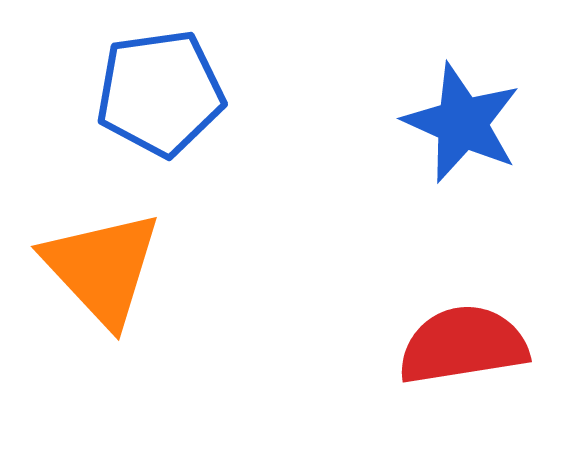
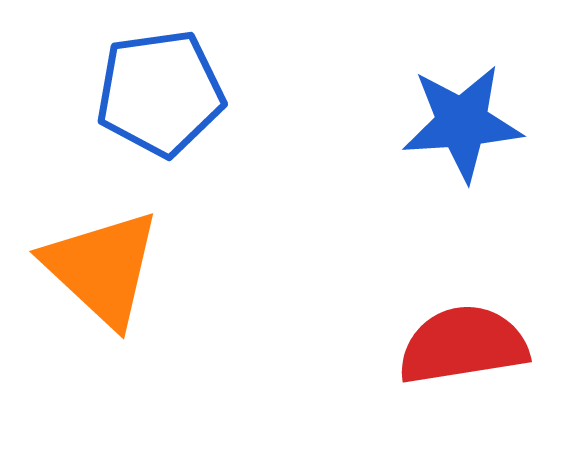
blue star: rotated 28 degrees counterclockwise
orange triangle: rotated 4 degrees counterclockwise
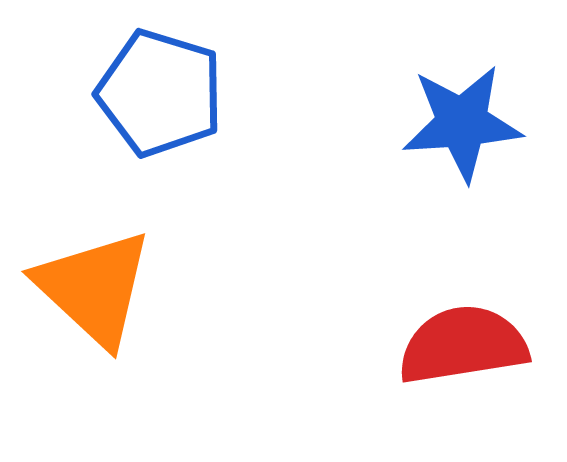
blue pentagon: rotated 25 degrees clockwise
orange triangle: moved 8 px left, 20 px down
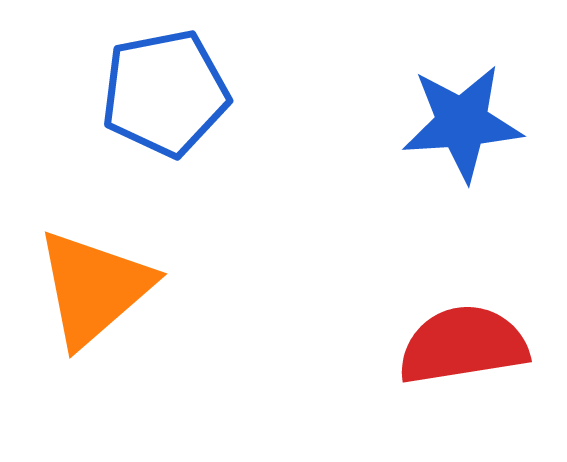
blue pentagon: moved 5 px right; rotated 28 degrees counterclockwise
orange triangle: rotated 36 degrees clockwise
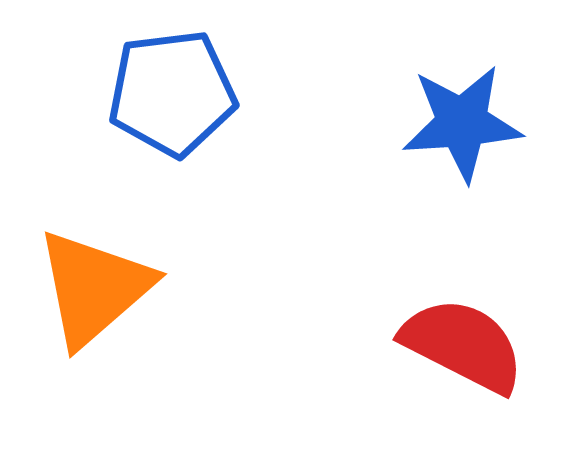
blue pentagon: moved 7 px right; rotated 4 degrees clockwise
red semicircle: rotated 36 degrees clockwise
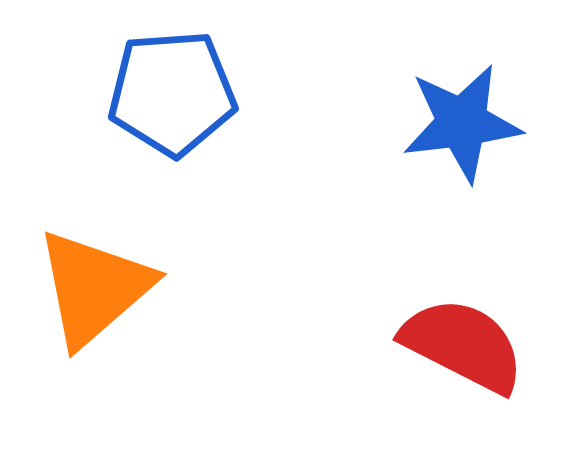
blue pentagon: rotated 3 degrees clockwise
blue star: rotated 3 degrees counterclockwise
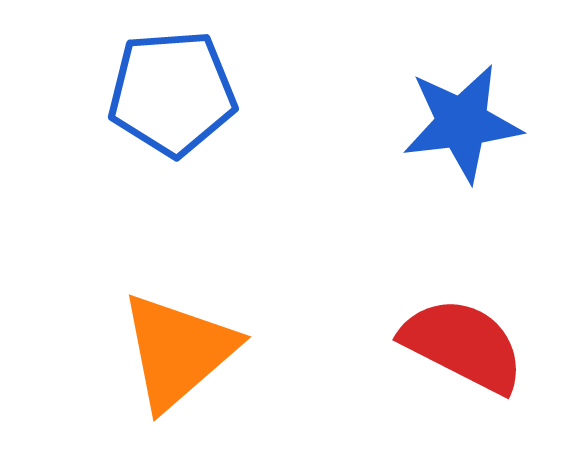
orange triangle: moved 84 px right, 63 px down
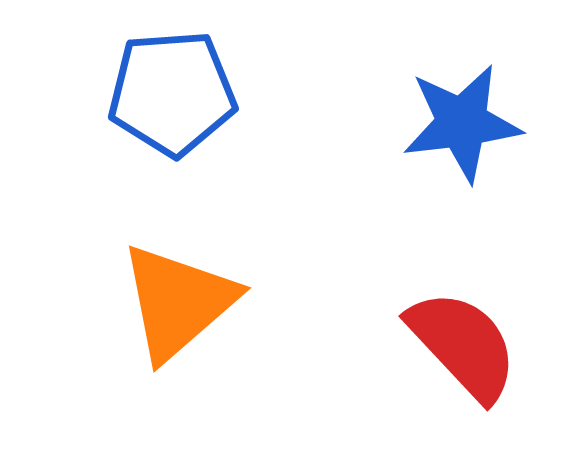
red semicircle: rotated 20 degrees clockwise
orange triangle: moved 49 px up
